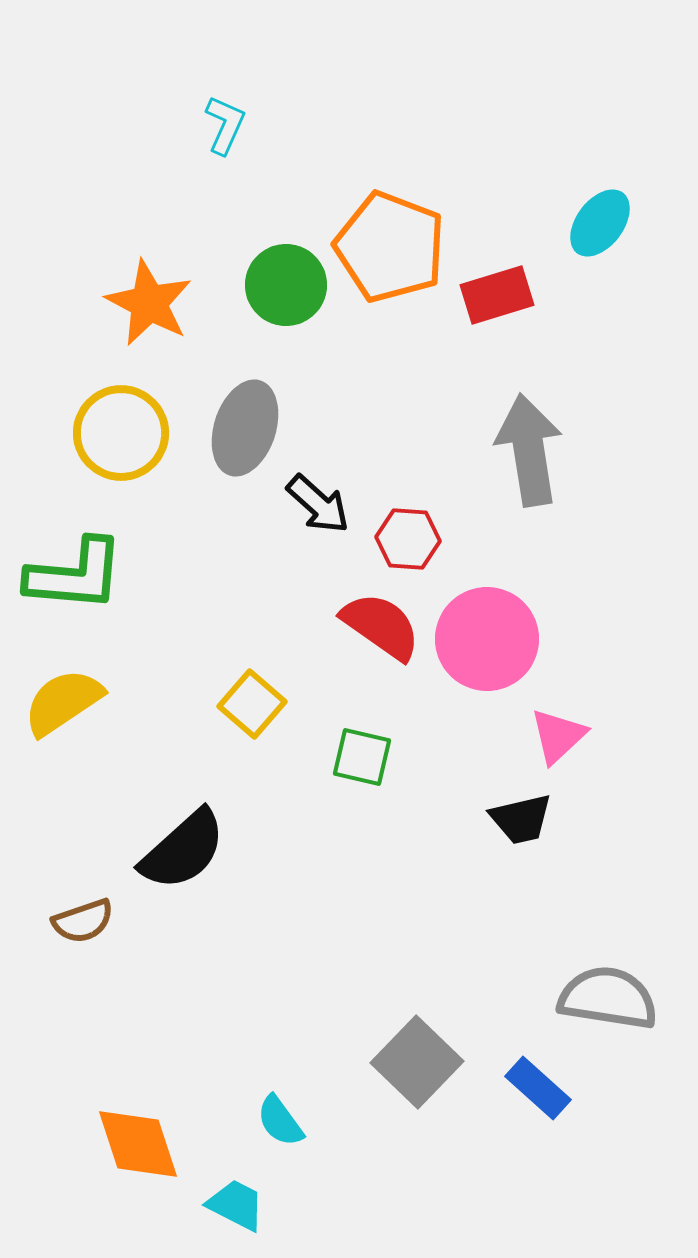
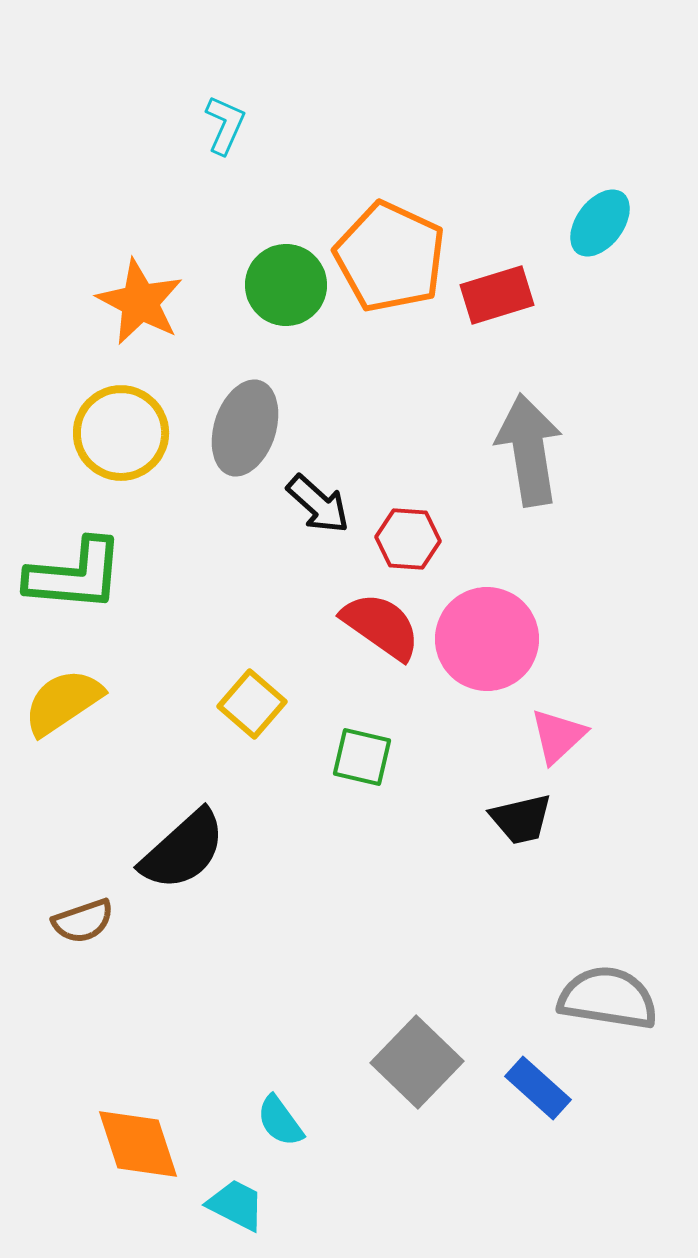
orange pentagon: moved 10 px down; rotated 4 degrees clockwise
orange star: moved 9 px left, 1 px up
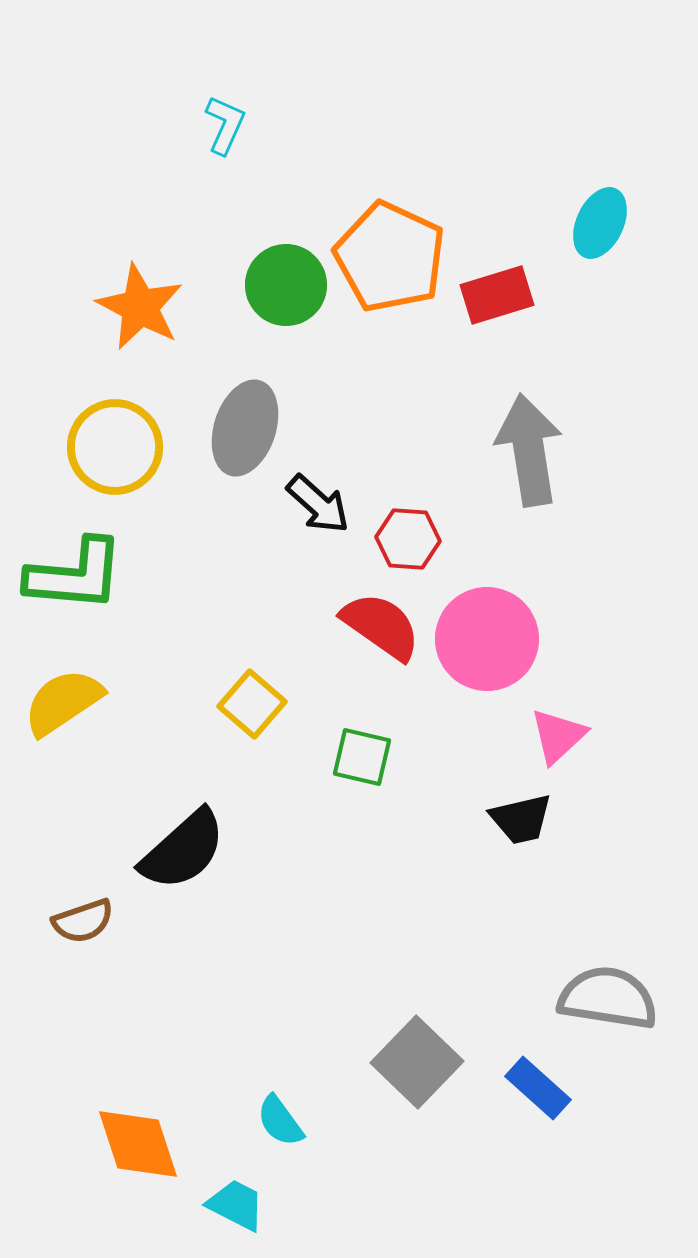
cyan ellipse: rotated 12 degrees counterclockwise
orange star: moved 5 px down
yellow circle: moved 6 px left, 14 px down
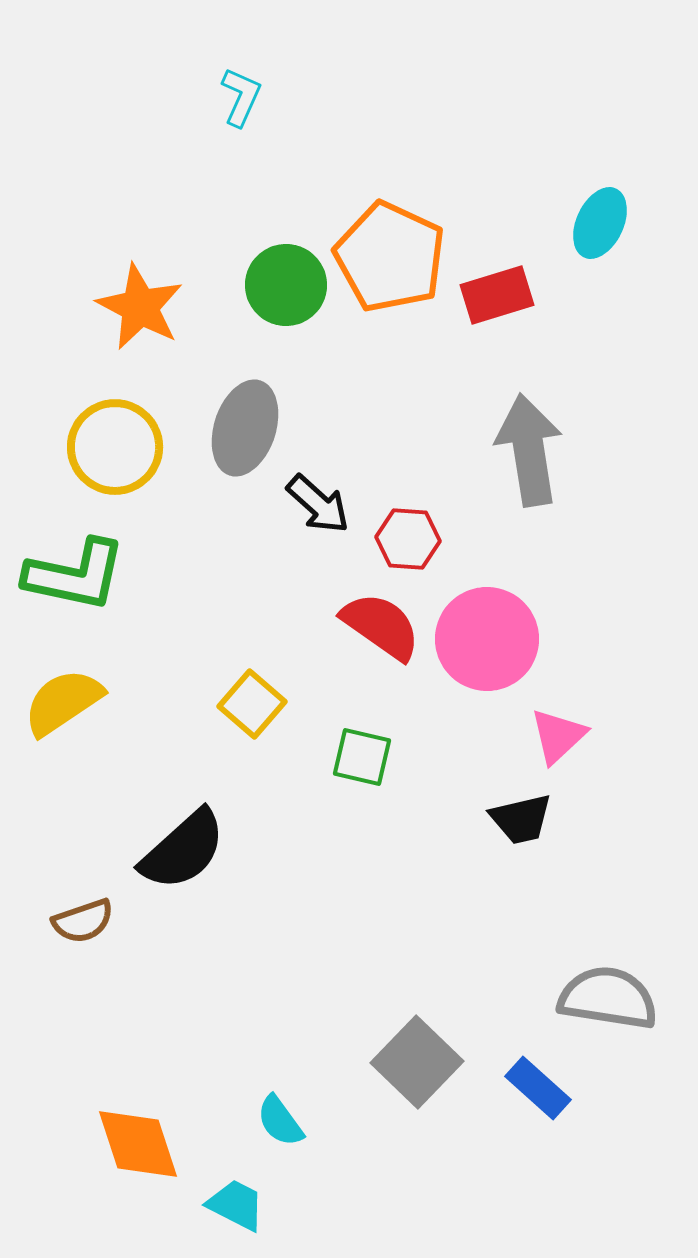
cyan L-shape: moved 16 px right, 28 px up
green L-shape: rotated 7 degrees clockwise
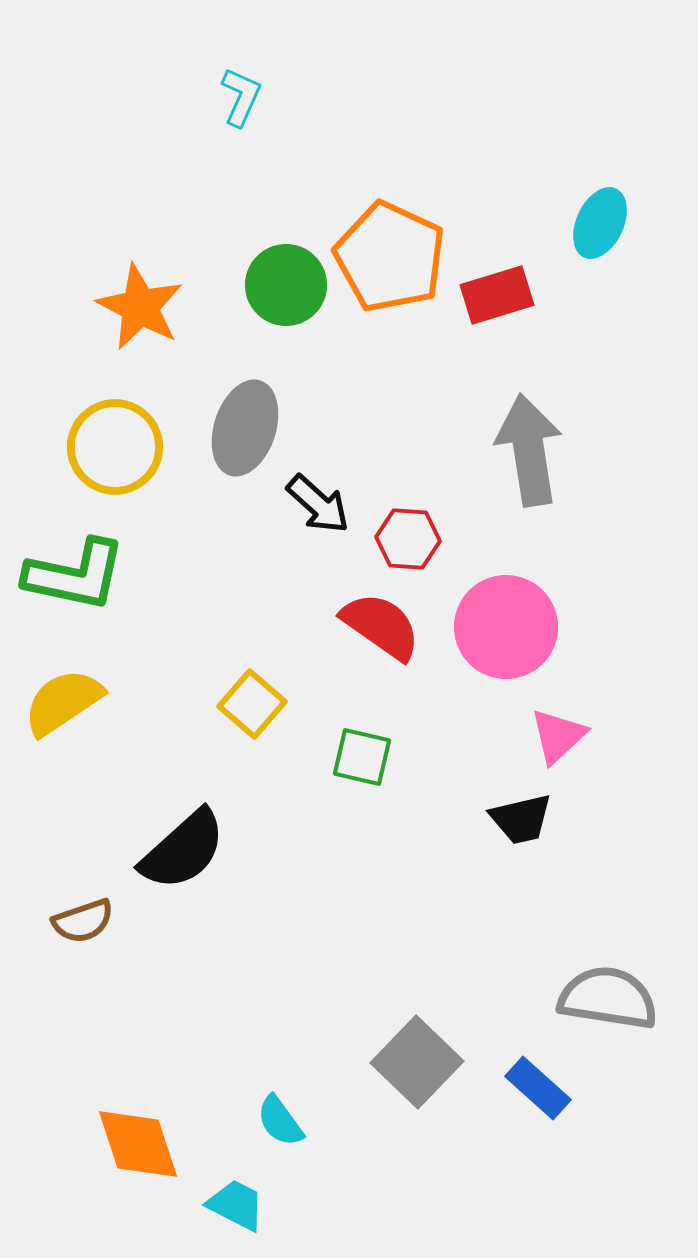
pink circle: moved 19 px right, 12 px up
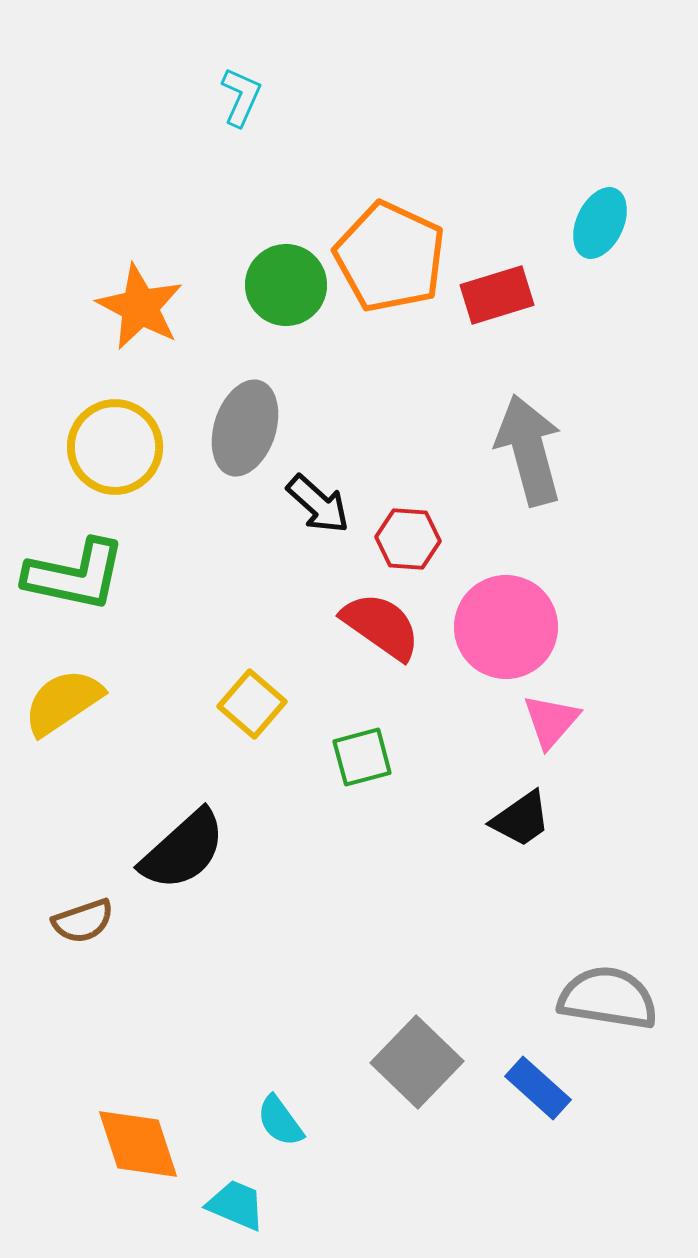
gray arrow: rotated 6 degrees counterclockwise
pink triangle: moved 7 px left, 15 px up; rotated 6 degrees counterclockwise
green square: rotated 28 degrees counterclockwise
black trapezoid: rotated 22 degrees counterclockwise
cyan trapezoid: rotated 4 degrees counterclockwise
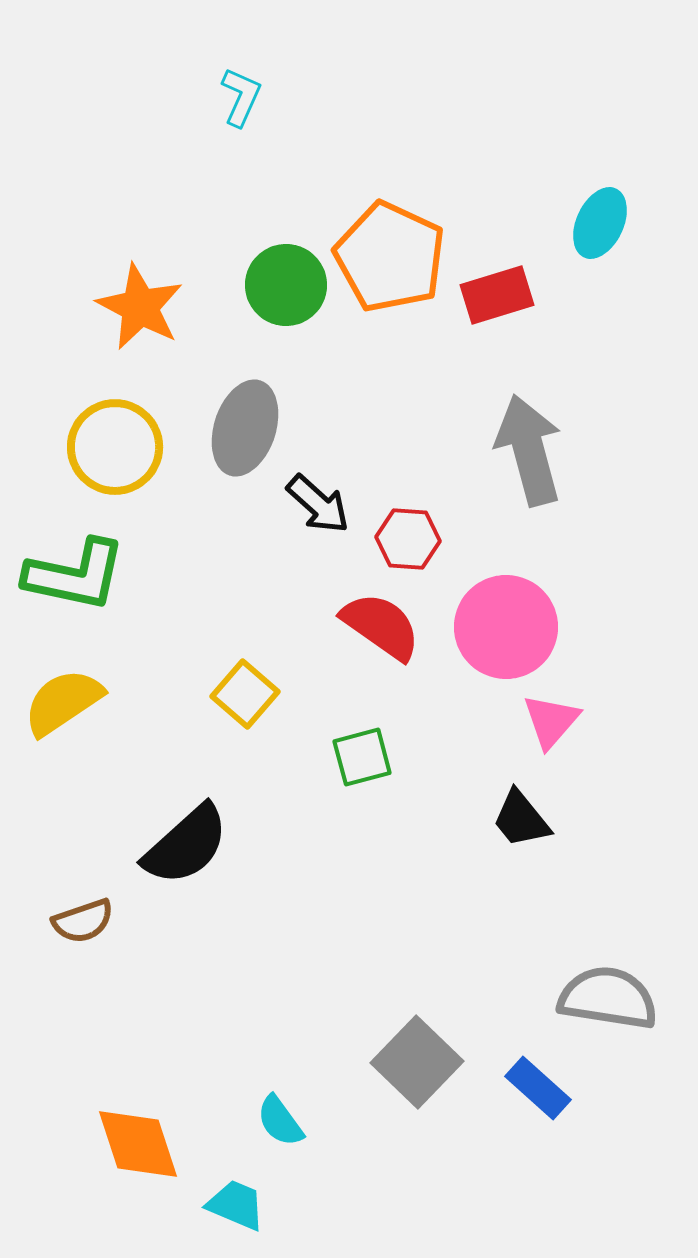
yellow square: moved 7 px left, 10 px up
black trapezoid: rotated 86 degrees clockwise
black semicircle: moved 3 px right, 5 px up
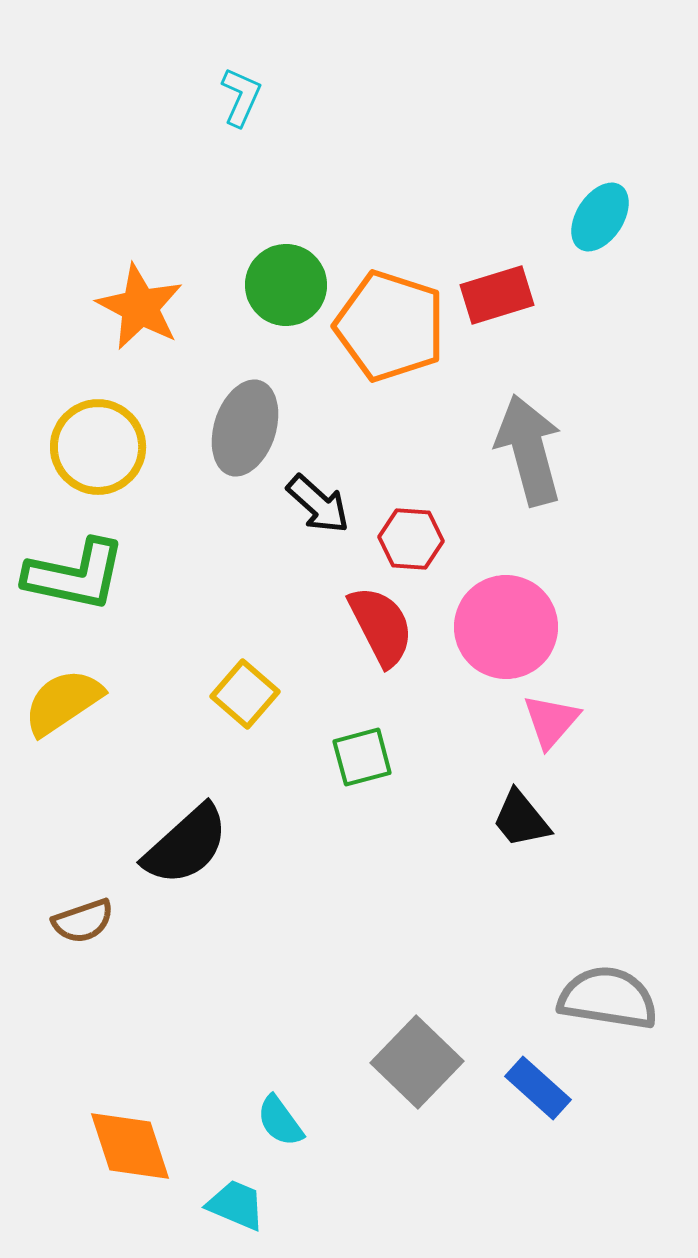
cyan ellipse: moved 6 px up; rotated 8 degrees clockwise
orange pentagon: moved 69 px down; rotated 7 degrees counterclockwise
yellow circle: moved 17 px left
red hexagon: moved 3 px right
red semicircle: rotated 28 degrees clockwise
orange diamond: moved 8 px left, 2 px down
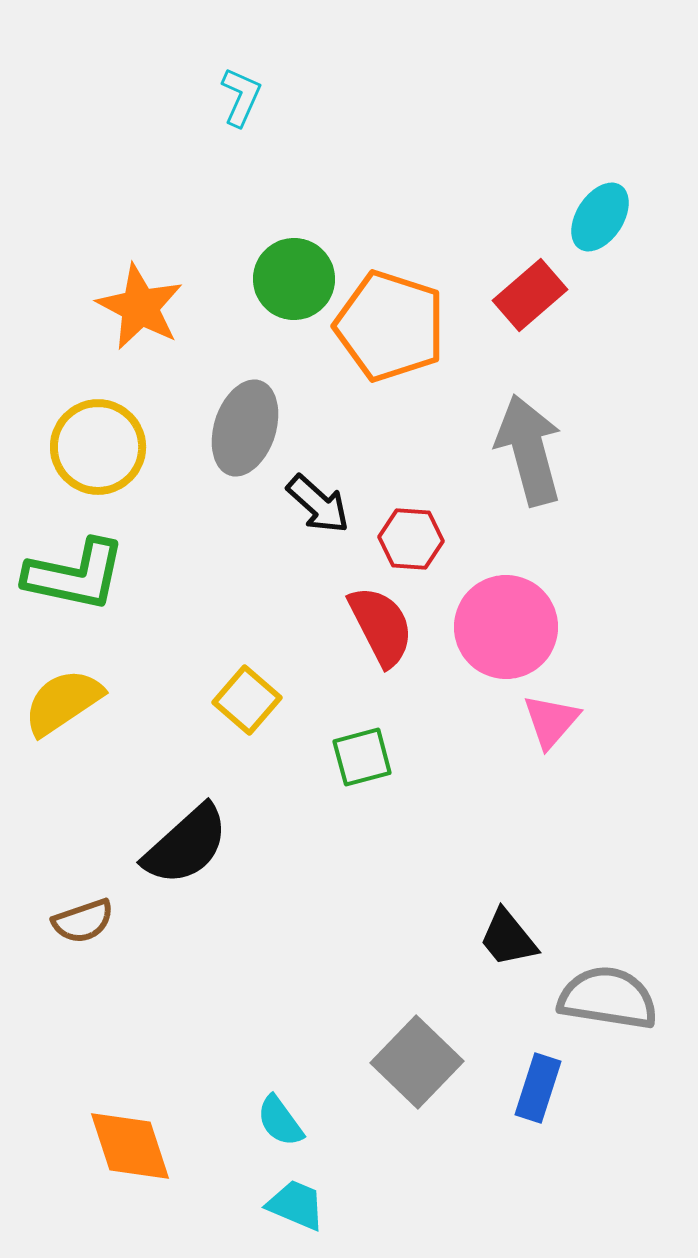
green circle: moved 8 px right, 6 px up
red rectangle: moved 33 px right; rotated 24 degrees counterclockwise
yellow square: moved 2 px right, 6 px down
black trapezoid: moved 13 px left, 119 px down
blue rectangle: rotated 66 degrees clockwise
cyan trapezoid: moved 60 px right
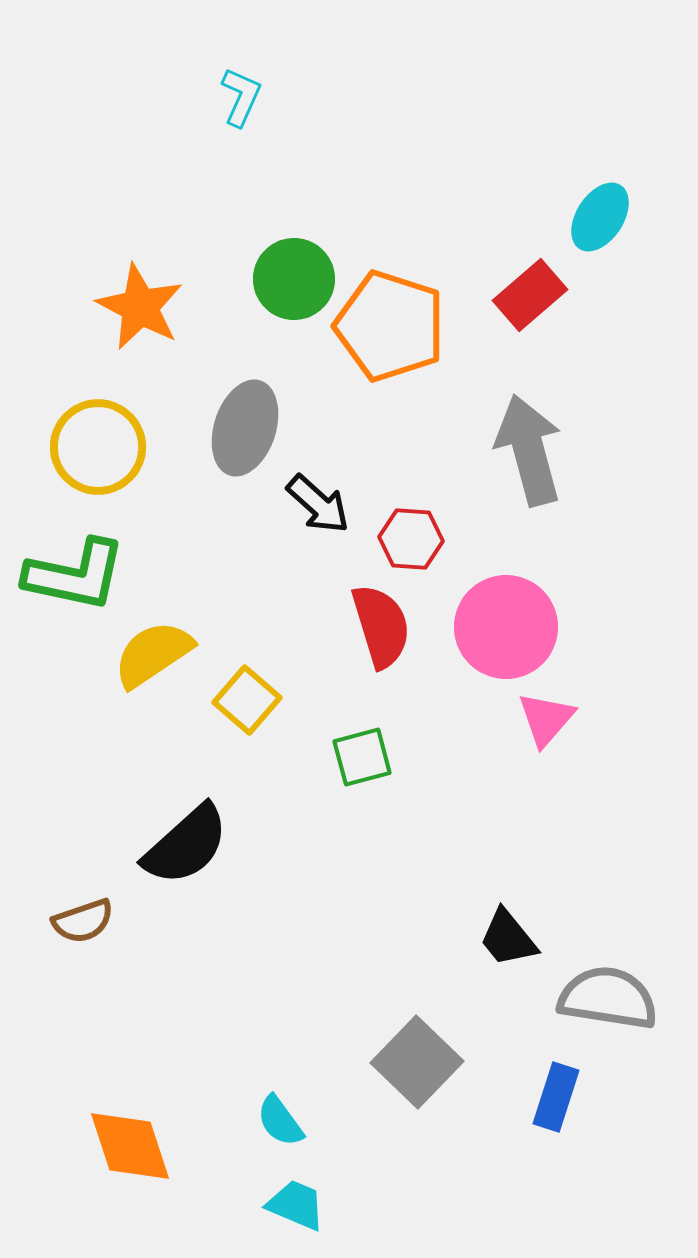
red semicircle: rotated 10 degrees clockwise
yellow semicircle: moved 90 px right, 48 px up
pink triangle: moved 5 px left, 2 px up
blue rectangle: moved 18 px right, 9 px down
